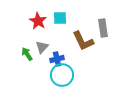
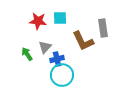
red star: rotated 24 degrees counterclockwise
gray triangle: moved 3 px right
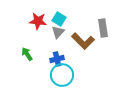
cyan square: moved 1 px left, 1 px down; rotated 32 degrees clockwise
brown L-shape: rotated 20 degrees counterclockwise
gray triangle: moved 13 px right, 15 px up
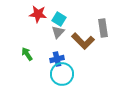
red star: moved 7 px up
cyan circle: moved 1 px up
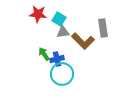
gray triangle: moved 5 px right; rotated 40 degrees clockwise
green arrow: moved 17 px right
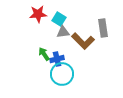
red star: rotated 12 degrees counterclockwise
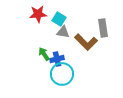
gray triangle: rotated 16 degrees clockwise
brown L-shape: moved 3 px right, 1 px down
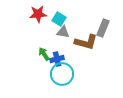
gray rectangle: rotated 30 degrees clockwise
brown L-shape: rotated 30 degrees counterclockwise
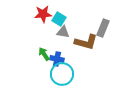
red star: moved 5 px right
blue cross: rotated 24 degrees clockwise
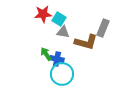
green arrow: moved 2 px right
